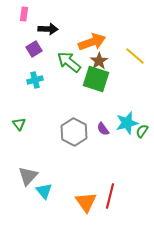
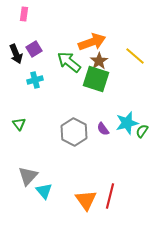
black arrow: moved 32 px left, 25 px down; rotated 66 degrees clockwise
orange triangle: moved 2 px up
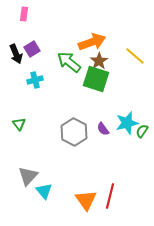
purple square: moved 2 px left
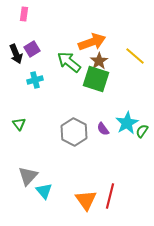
cyan star: rotated 15 degrees counterclockwise
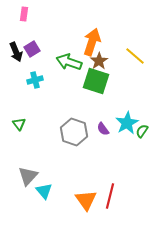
orange arrow: rotated 52 degrees counterclockwise
black arrow: moved 2 px up
green arrow: rotated 20 degrees counterclockwise
green square: moved 2 px down
gray hexagon: rotated 8 degrees counterclockwise
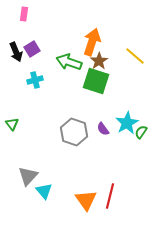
green triangle: moved 7 px left
green semicircle: moved 1 px left, 1 px down
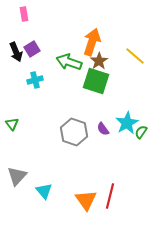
pink rectangle: rotated 16 degrees counterclockwise
gray triangle: moved 11 px left
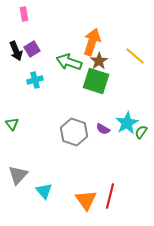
black arrow: moved 1 px up
purple semicircle: rotated 24 degrees counterclockwise
gray triangle: moved 1 px right, 1 px up
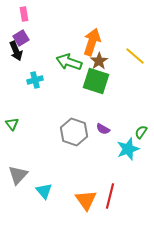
purple square: moved 11 px left, 11 px up
cyan star: moved 1 px right, 26 px down; rotated 10 degrees clockwise
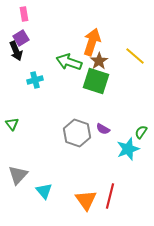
gray hexagon: moved 3 px right, 1 px down
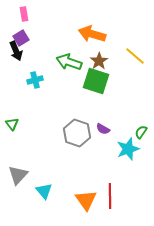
orange arrow: moved 8 px up; rotated 92 degrees counterclockwise
red line: rotated 15 degrees counterclockwise
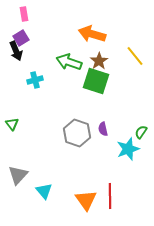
yellow line: rotated 10 degrees clockwise
purple semicircle: rotated 48 degrees clockwise
